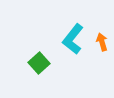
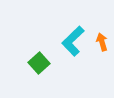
cyan L-shape: moved 2 px down; rotated 8 degrees clockwise
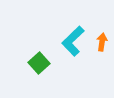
orange arrow: rotated 24 degrees clockwise
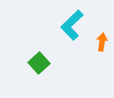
cyan L-shape: moved 1 px left, 16 px up
